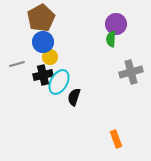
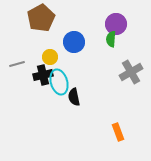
blue circle: moved 31 px right
gray cross: rotated 15 degrees counterclockwise
cyan ellipse: rotated 45 degrees counterclockwise
black semicircle: rotated 30 degrees counterclockwise
orange rectangle: moved 2 px right, 7 px up
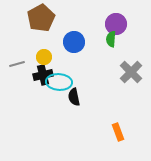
yellow circle: moved 6 px left
gray cross: rotated 15 degrees counterclockwise
cyan ellipse: rotated 70 degrees counterclockwise
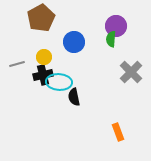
purple circle: moved 2 px down
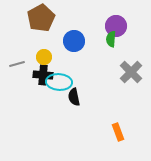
blue circle: moved 1 px up
black cross: rotated 18 degrees clockwise
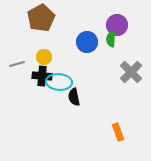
purple circle: moved 1 px right, 1 px up
blue circle: moved 13 px right, 1 px down
black cross: moved 1 px left, 1 px down
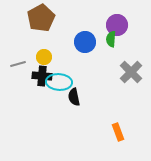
blue circle: moved 2 px left
gray line: moved 1 px right
